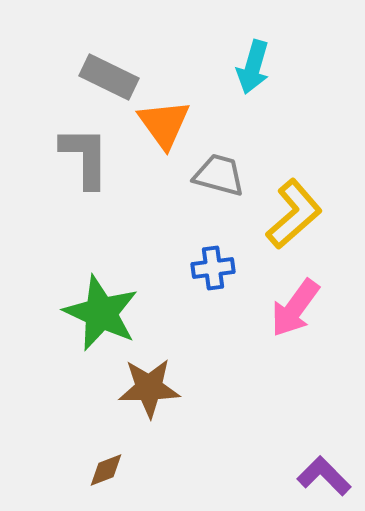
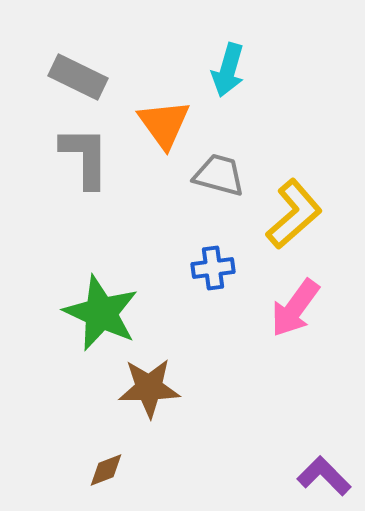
cyan arrow: moved 25 px left, 3 px down
gray rectangle: moved 31 px left
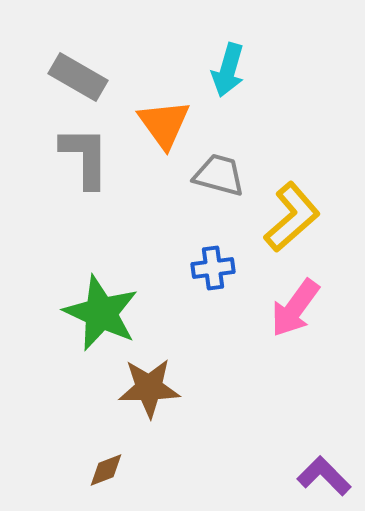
gray rectangle: rotated 4 degrees clockwise
yellow L-shape: moved 2 px left, 3 px down
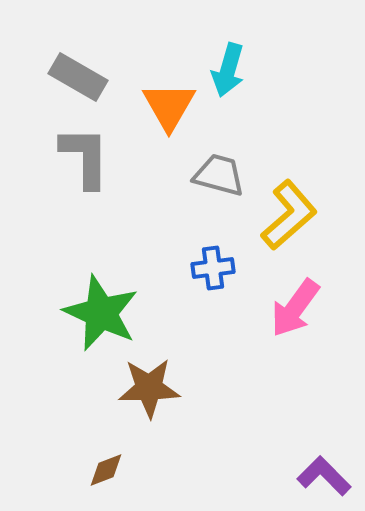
orange triangle: moved 5 px right, 18 px up; rotated 6 degrees clockwise
yellow L-shape: moved 3 px left, 2 px up
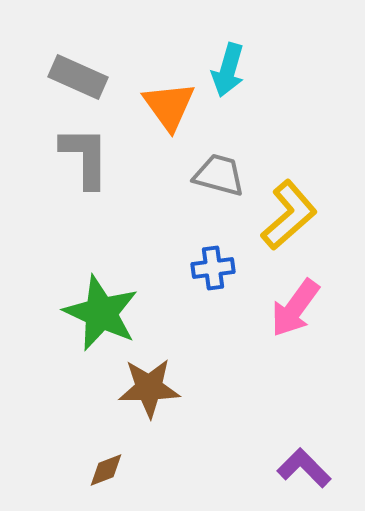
gray rectangle: rotated 6 degrees counterclockwise
orange triangle: rotated 6 degrees counterclockwise
purple L-shape: moved 20 px left, 8 px up
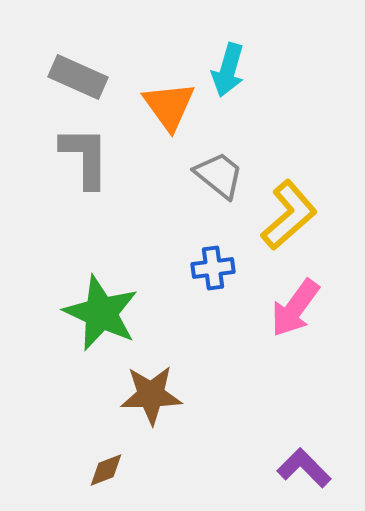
gray trapezoid: rotated 24 degrees clockwise
brown star: moved 2 px right, 7 px down
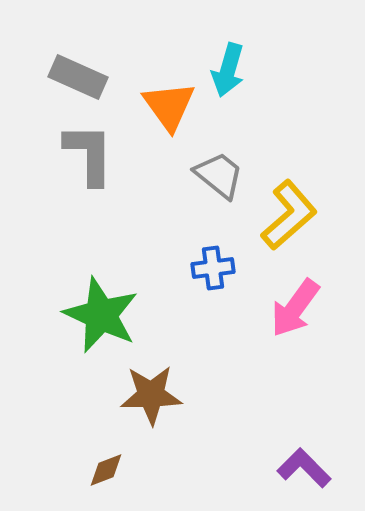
gray L-shape: moved 4 px right, 3 px up
green star: moved 2 px down
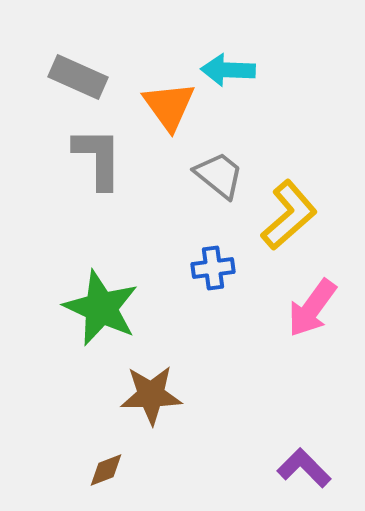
cyan arrow: rotated 76 degrees clockwise
gray L-shape: moved 9 px right, 4 px down
pink arrow: moved 17 px right
green star: moved 7 px up
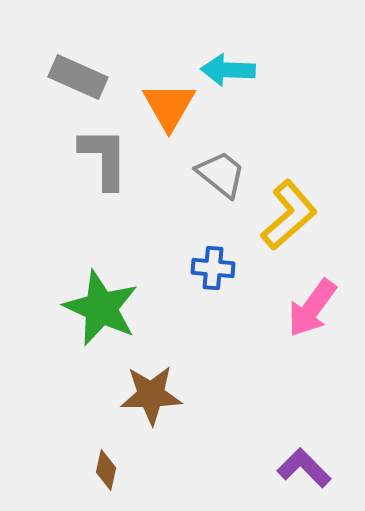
orange triangle: rotated 6 degrees clockwise
gray L-shape: moved 6 px right
gray trapezoid: moved 2 px right, 1 px up
blue cross: rotated 12 degrees clockwise
brown diamond: rotated 57 degrees counterclockwise
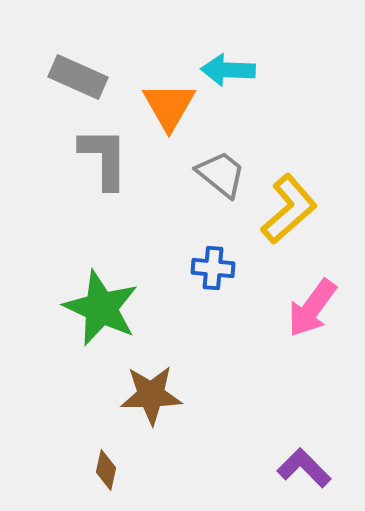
yellow L-shape: moved 6 px up
